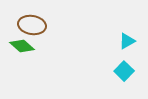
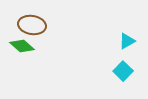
cyan square: moved 1 px left
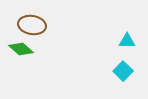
cyan triangle: rotated 30 degrees clockwise
green diamond: moved 1 px left, 3 px down
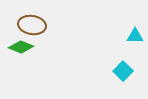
cyan triangle: moved 8 px right, 5 px up
green diamond: moved 2 px up; rotated 20 degrees counterclockwise
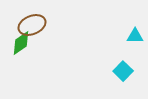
brown ellipse: rotated 32 degrees counterclockwise
green diamond: moved 4 px up; rotated 55 degrees counterclockwise
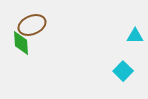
green diamond: rotated 60 degrees counterclockwise
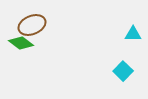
cyan triangle: moved 2 px left, 2 px up
green diamond: rotated 50 degrees counterclockwise
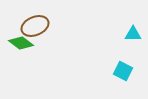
brown ellipse: moved 3 px right, 1 px down
cyan square: rotated 18 degrees counterclockwise
